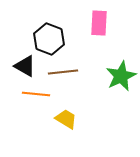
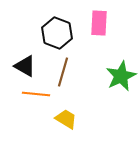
black hexagon: moved 8 px right, 6 px up
brown line: rotated 68 degrees counterclockwise
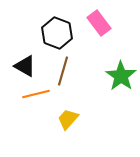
pink rectangle: rotated 40 degrees counterclockwise
brown line: moved 1 px up
green star: rotated 12 degrees counterclockwise
orange line: rotated 20 degrees counterclockwise
yellow trapezoid: moved 2 px right; rotated 80 degrees counterclockwise
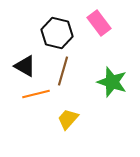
black hexagon: rotated 8 degrees counterclockwise
green star: moved 9 px left, 6 px down; rotated 16 degrees counterclockwise
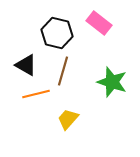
pink rectangle: rotated 15 degrees counterclockwise
black triangle: moved 1 px right, 1 px up
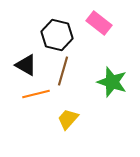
black hexagon: moved 2 px down
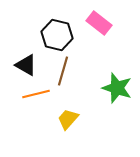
green star: moved 5 px right, 6 px down
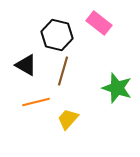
orange line: moved 8 px down
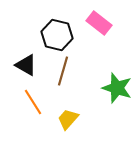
orange line: moved 3 px left; rotated 72 degrees clockwise
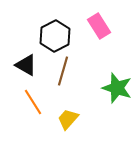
pink rectangle: moved 3 px down; rotated 20 degrees clockwise
black hexagon: moved 2 px left, 1 px down; rotated 20 degrees clockwise
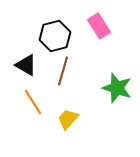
black hexagon: rotated 12 degrees clockwise
